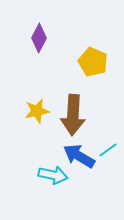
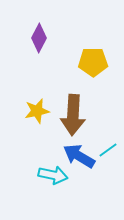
yellow pentagon: rotated 24 degrees counterclockwise
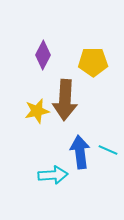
purple diamond: moved 4 px right, 17 px down
brown arrow: moved 8 px left, 15 px up
cyan line: rotated 60 degrees clockwise
blue arrow: moved 1 px right, 4 px up; rotated 52 degrees clockwise
cyan arrow: rotated 16 degrees counterclockwise
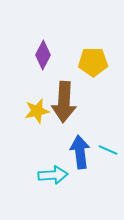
brown arrow: moved 1 px left, 2 px down
